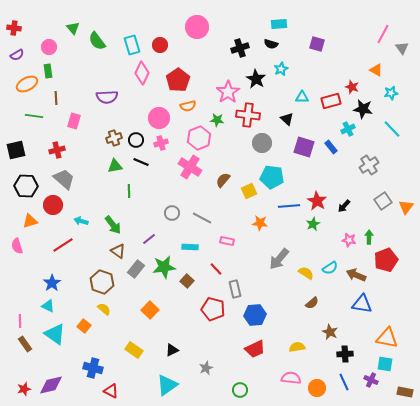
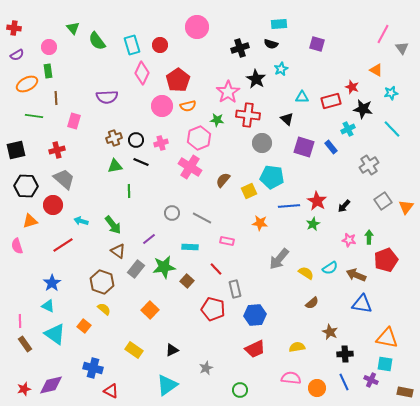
pink circle at (159, 118): moved 3 px right, 12 px up
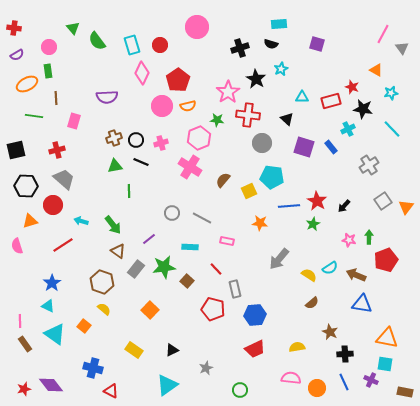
yellow semicircle at (306, 273): moved 3 px right, 2 px down
purple diamond at (51, 385): rotated 65 degrees clockwise
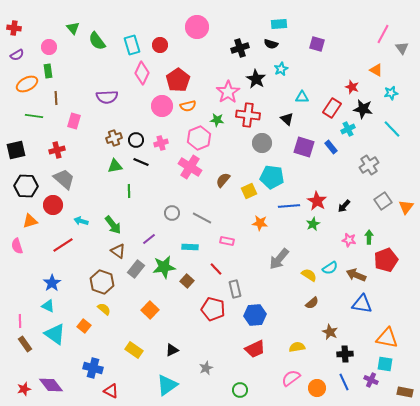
red rectangle at (331, 101): moved 1 px right, 7 px down; rotated 42 degrees counterclockwise
pink semicircle at (291, 378): rotated 42 degrees counterclockwise
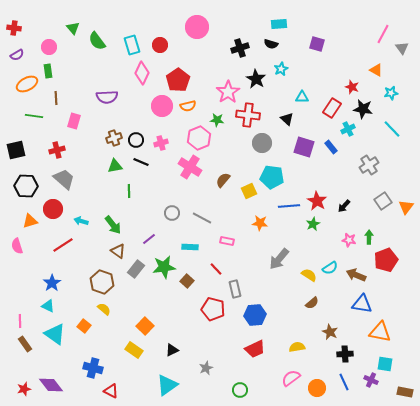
red circle at (53, 205): moved 4 px down
orange square at (150, 310): moved 5 px left, 16 px down
orange triangle at (387, 338): moved 7 px left, 6 px up
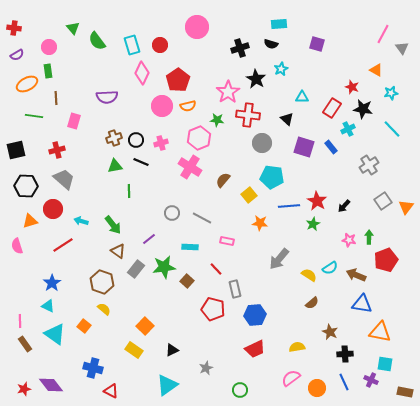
yellow square at (249, 191): moved 4 px down; rotated 14 degrees counterclockwise
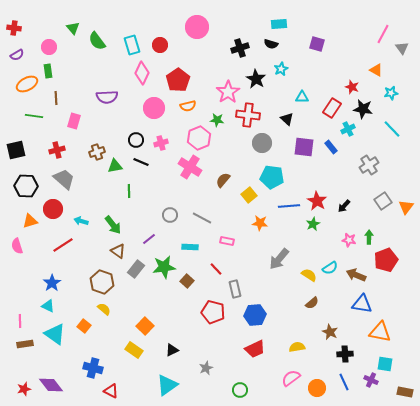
pink circle at (162, 106): moved 8 px left, 2 px down
brown cross at (114, 138): moved 17 px left, 14 px down
purple square at (304, 147): rotated 10 degrees counterclockwise
gray circle at (172, 213): moved 2 px left, 2 px down
red pentagon at (213, 309): moved 3 px down
brown rectangle at (25, 344): rotated 63 degrees counterclockwise
